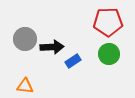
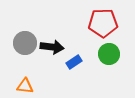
red pentagon: moved 5 px left, 1 px down
gray circle: moved 4 px down
black arrow: rotated 10 degrees clockwise
blue rectangle: moved 1 px right, 1 px down
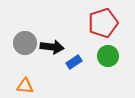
red pentagon: rotated 16 degrees counterclockwise
green circle: moved 1 px left, 2 px down
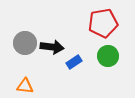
red pentagon: rotated 8 degrees clockwise
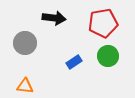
black arrow: moved 2 px right, 29 px up
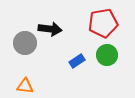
black arrow: moved 4 px left, 11 px down
green circle: moved 1 px left, 1 px up
blue rectangle: moved 3 px right, 1 px up
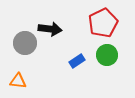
red pentagon: rotated 16 degrees counterclockwise
orange triangle: moved 7 px left, 5 px up
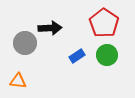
red pentagon: moved 1 px right; rotated 12 degrees counterclockwise
black arrow: moved 1 px up; rotated 10 degrees counterclockwise
blue rectangle: moved 5 px up
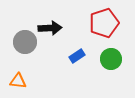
red pentagon: rotated 20 degrees clockwise
gray circle: moved 1 px up
green circle: moved 4 px right, 4 px down
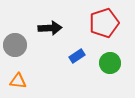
gray circle: moved 10 px left, 3 px down
green circle: moved 1 px left, 4 px down
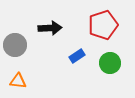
red pentagon: moved 1 px left, 2 px down
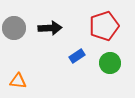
red pentagon: moved 1 px right, 1 px down
gray circle: moved 1 px left, 17 px up
